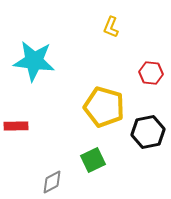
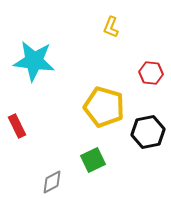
red rectangle: moved 1 px right; rotated 65 degrees clockwise
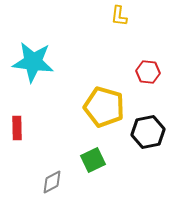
yellow L-shape: moved 8 px right, 11 px up; rotated 15 degrees counterclockwise
cyan star: moved 1 px left, 1 px down
red hexagon: moved 3 px left, 1 px up
red rectangle: moved 2 px down; rotated 25 degrees clockwise
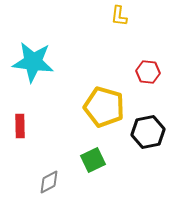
red rectangle: moved 3 px right, 2 px up
gray diamond: moved 3 px left
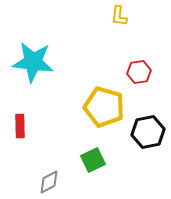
red hexagon: moved 9 px left; rotated 15 degrees counterclockwise
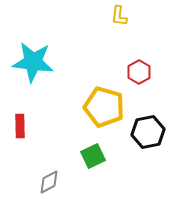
red hexagon: rotated 20 degrees counterclockwise
green square: moved 4 px up
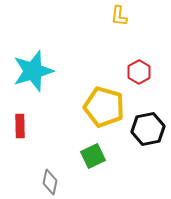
cyan star: moved 9 px down; rotated 24 degrees counterclockwise
black hexagon: moved 3 px up
gray diamond: moved 1 px right; rotated 50 degrees counterclockwise
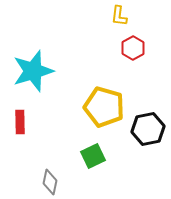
red hexagon: moved 6 px left, 24 px up
red rectangle: moved 4 px up
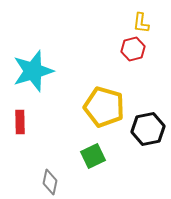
yellow L-shape: moved 22 px right, 7 px down
red hexagon: moved 1 px down; rotated 15 degrees clockwise
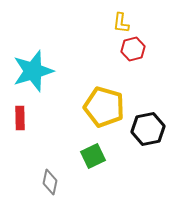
yellow L-shape: moved 20 px left
red rectangle: moved 4 px up
